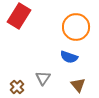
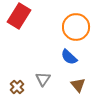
blue semicircle: rotated 24 degrees clockwise
gray triangle: moved 1 px down
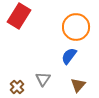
blue semicircle: moved 1 px up; rotated 84 degrees clockwise
brown triangle: rotated 21 degrees clockwise
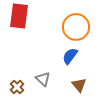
red rectangle: rotated 25 degrees counterclockwise
blue semicircle: moved 1 px right
gray triangle: rotated 21 degrees counterclockwise
brown triangle: moved 1 px right; rotated 21 degrees counterclockwise
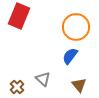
red rectangle: rotated 15 degrees clockwise
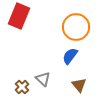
brown cross: moved 5 px right
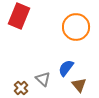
blue semicircle: moved 4 px left, 12 px down
brown cross: moved 1 px left, 1 px down
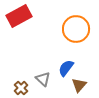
red rectangle: rotated 40 degrees clockwise
orange circle: moved 2 px down
brown triangle: rotated 21 degrees clockwise
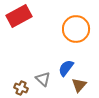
brown cross: rotated 24 degrees counterclockwise
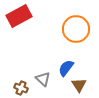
brown triangle: rotated 14 degrees counterclockwise
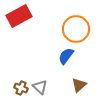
blue semicircle: moved 12 px up
gray triangle: moved 3 px left, 8 px down
brown triangle: rotated 21 degrees clockwise
